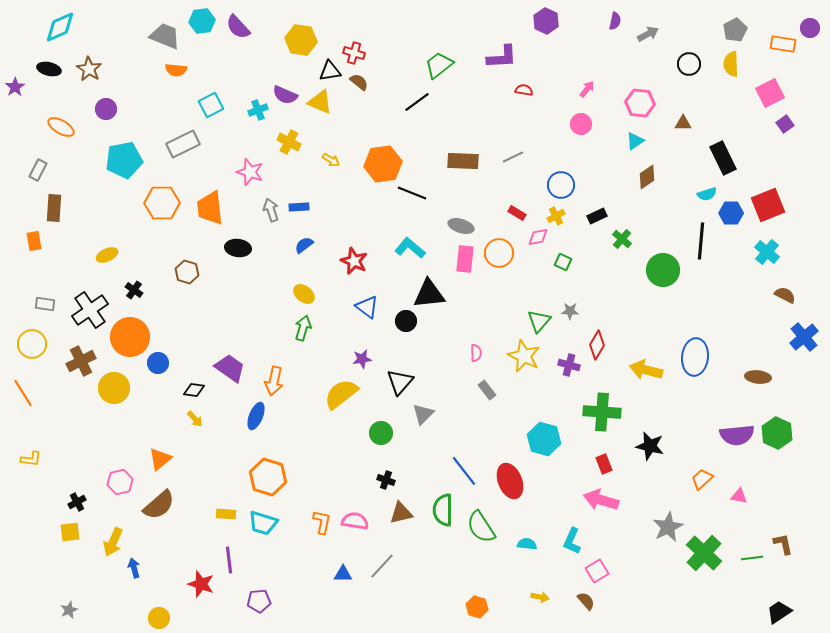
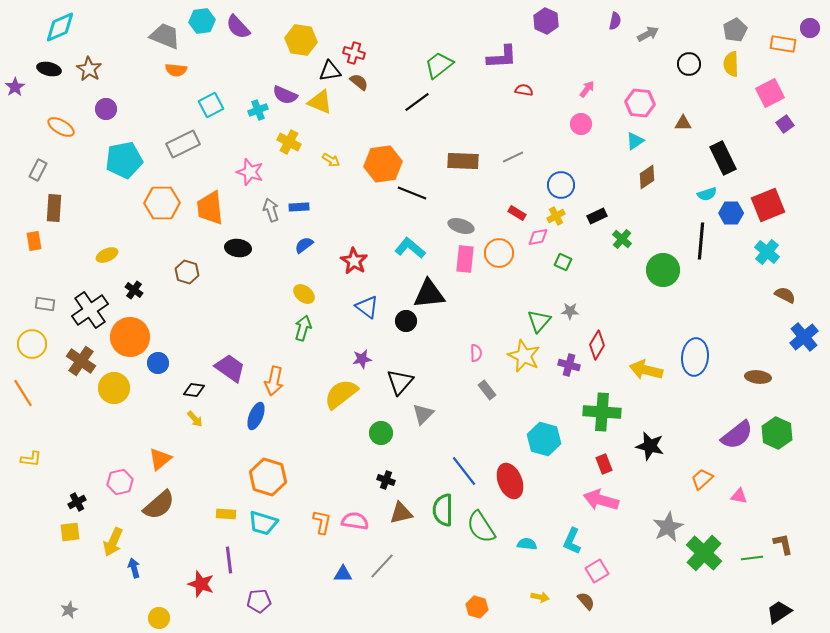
red star at (354, 261): rotated 8 degrees clockwise
brown cross at (81, 361): rotated 28 degrees counterclockwise
purple semicircle at (737, 435): rotated 32 degrees counterclockwise
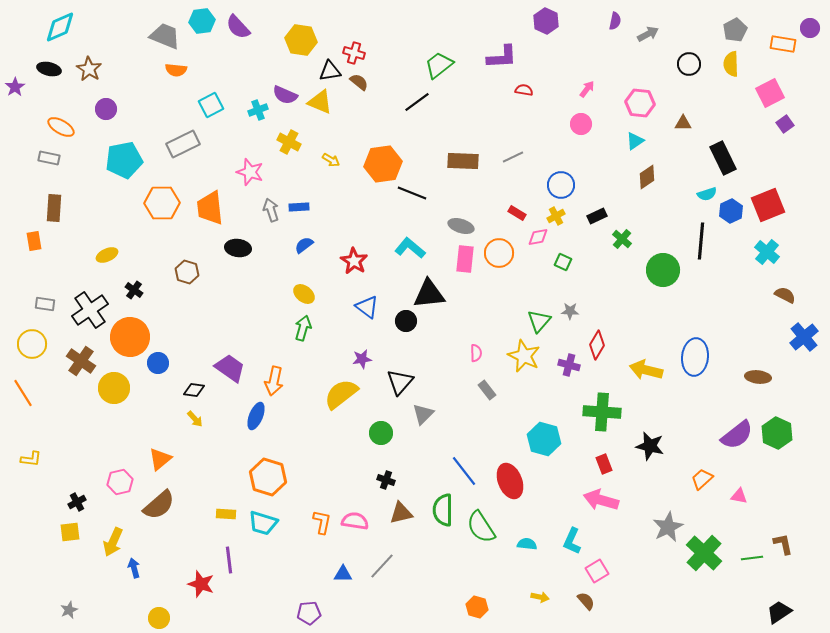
gray rectangle at (38, 170): moved 11 px right, 12 px up; rotated 75 degrees clockwise
blue hexagon at (731, 213): moved 2 px up; rotated 25 degrees counterclockwise
purple pentagon at (259, 601): moved 50 px right, 12 px down
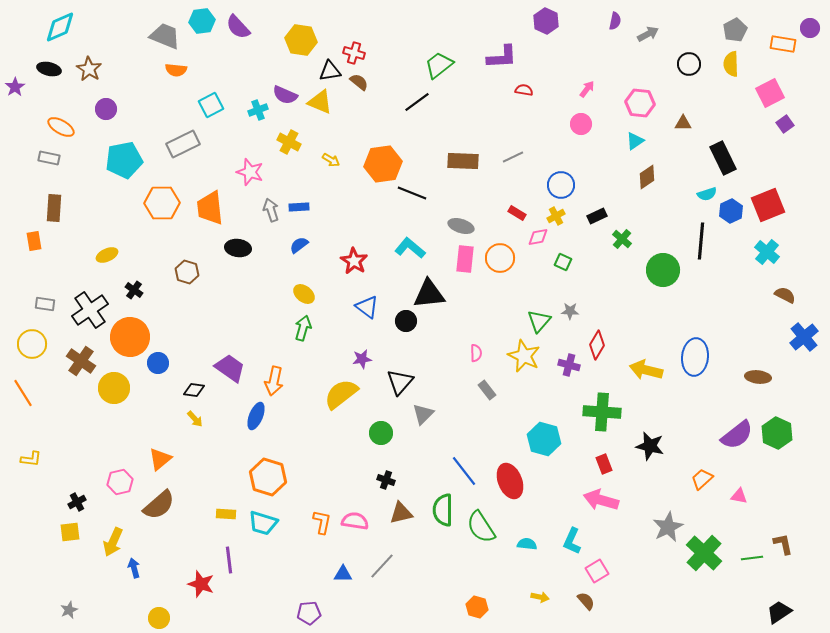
blue semicircle at (304, 245): moved 5 px left
orange circle at (499, 253): moved 1 px right, 5 px down
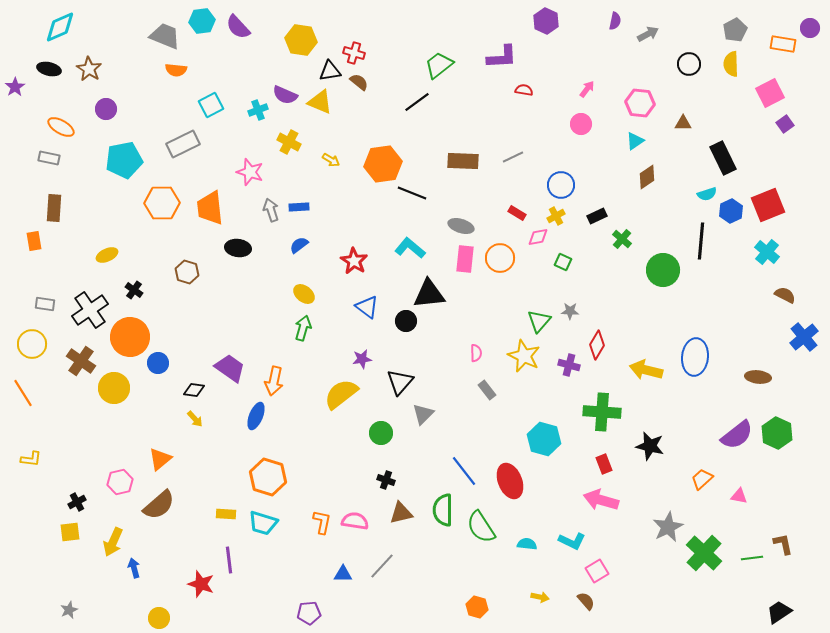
cyan L-shape at (572, 541): rotated 88 degrees counterclockwise
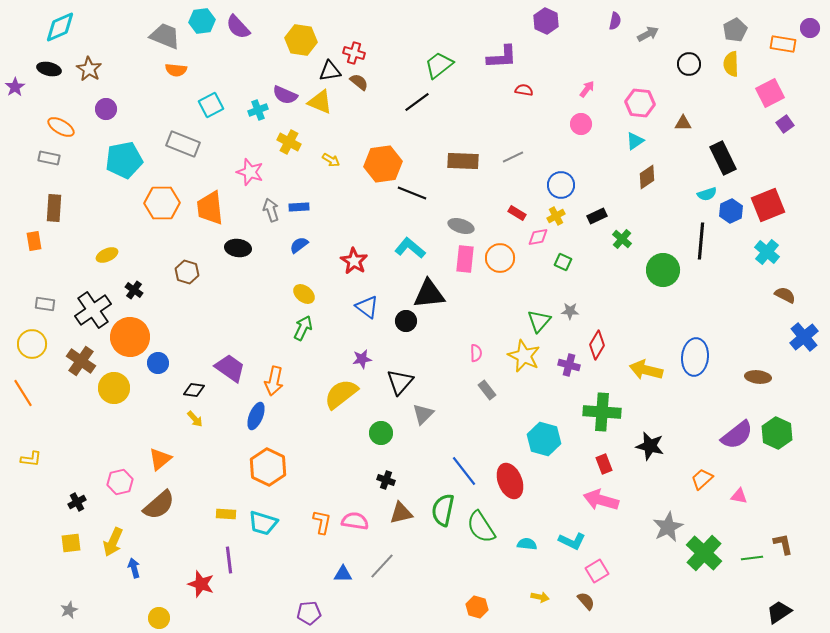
gray rectangle at (183, 144): rotated 48 degrees clockwise
black cross at (90, 310): moved 3 px right
green arrow at (303, 328): rotated 10 degrees clockwise
orange hexagon at (268, 477): moved 10 px up; rotated 9 degrees clockwise
green semicircle at (443, 510): rotated 12 degrees clockwise
yellow square at (70, 532): moved 1 px right, 11 px down
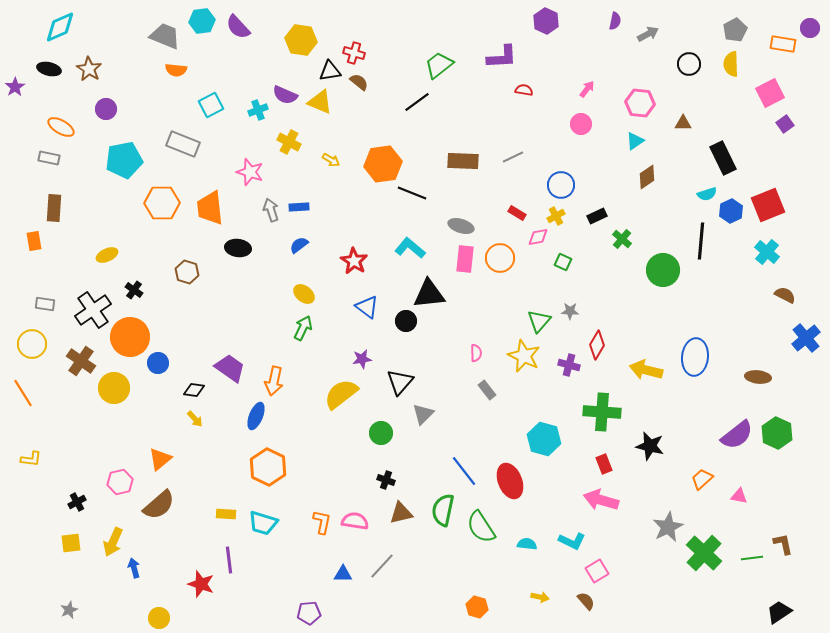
blue cross at (804, 337): moved 2 px right, 1 px down
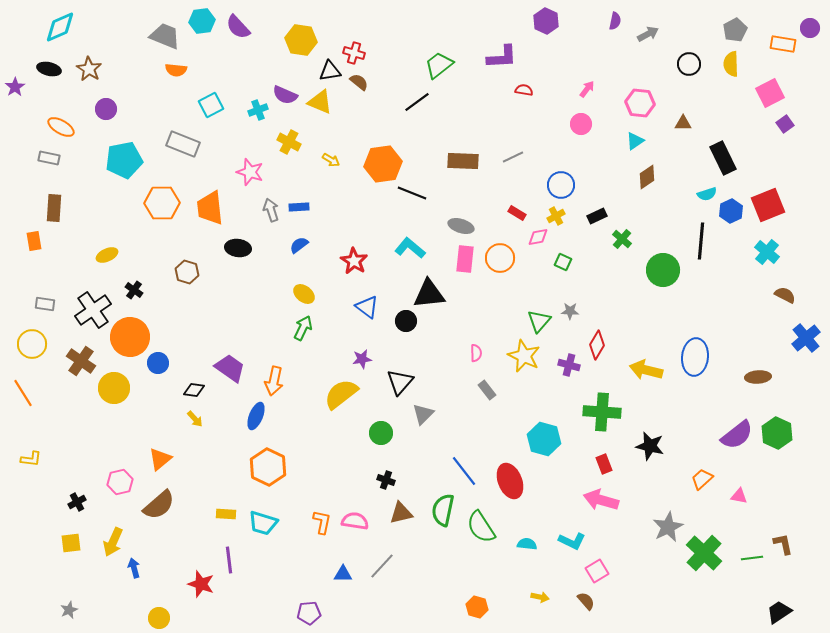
brown ellipse at (758, 377): rotated 10 degrees counterclockwise
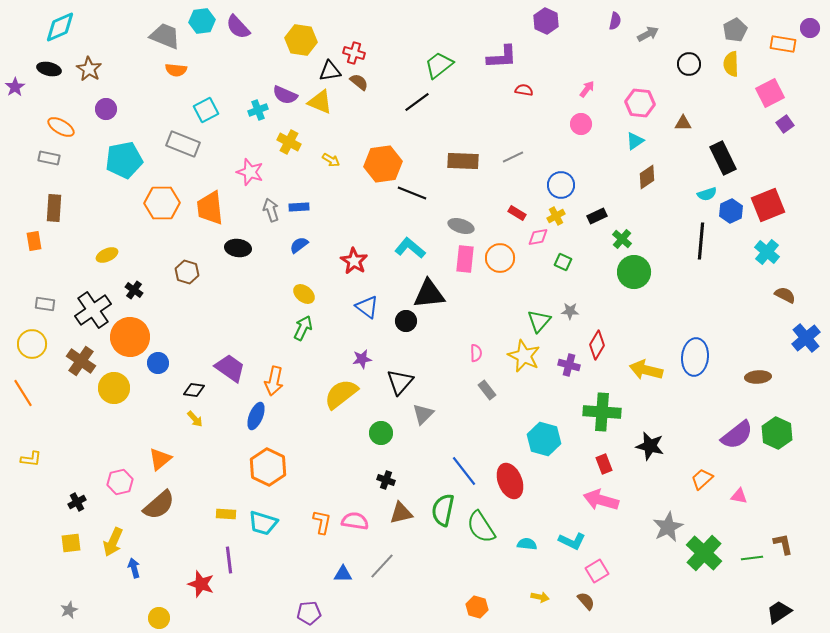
cyan square at (211, 105): moved 5 px left, 5 px down
green circle at (663, 270): moved 29 px left, 2 px down
